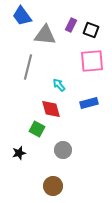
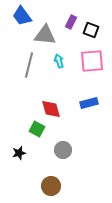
purple rectangle: moved 3 px up
gray line: moved 1 px right, 2 px up
cyan arrow: moved 24 px up; rotated 24 degrees clockwise
brown circle: moved 2 px left
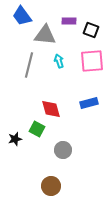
purple rectangle: moved 2 px left, 1 px up; rotated 64 degrees clockwise
black star: moved 4 px left, 14 px up
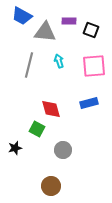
blue trapezoid: rotated 25 degrees counterclockwise
gray triangle: moved 3 px up
pink square: moved 2 px right, 5 px down
black star: moved 9 px down
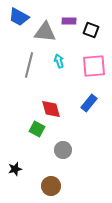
blue trapezoid: moved 3 px left, 1 px down
blue rectangle: rotated 36 degrees counterclockwise
black star: moved 21 px down
